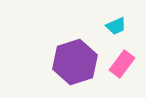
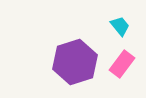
cyan trapezoid: moved 4 px right; rotated 105 degrees counterclockwise
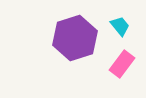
purple hexagon: moved 24 px up
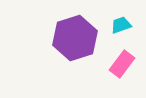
cyan trapezoid: moved 1 px right, 1 px up; rotated 70 degrees counterclockwise
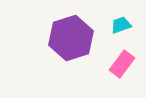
purple hexagon: moved 4 px left
